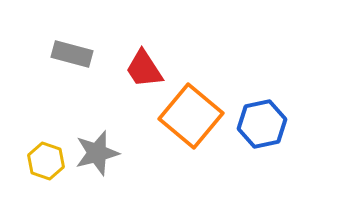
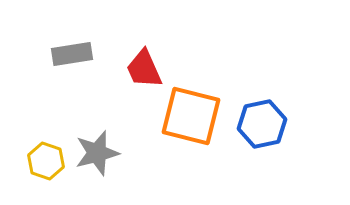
gray rectangle: rotated 24 degrees counterclockwise
red trapezoid: rotated 9 degrees clockwise
orange square: rotated 26 degrees counterclockwise
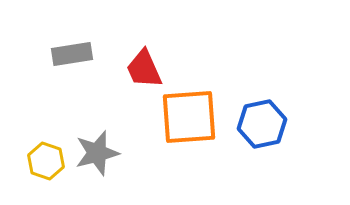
orange square: moved 2 px left, 1 px down; rotated 18 degrees counterclockwise
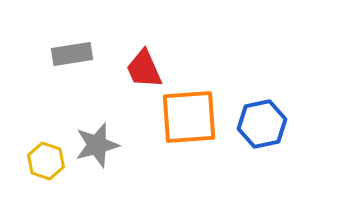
gray star: moved 8 px up
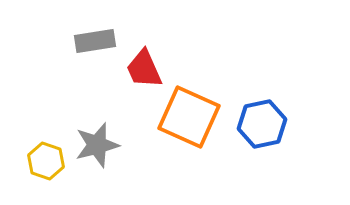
gray rectangle: moved 23 px right, 13 px up
orange square: rotated 28 degrees clockwise
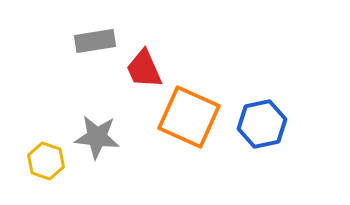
gray star: moved 8 px up; rotated 21 degrees clockwise
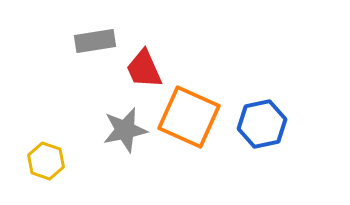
gray star: moved 28 px right, 7 px up; rotated 18 degrees counterclockwise
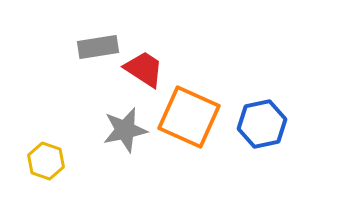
gray rectangle: moved 3 px right, 6 px down
red trapezoid: rotated 147 degrees clockwise
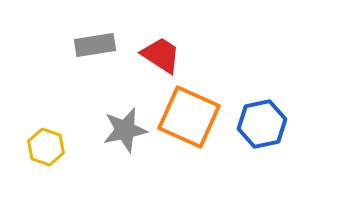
gray rectangle: moved 3 px left, 2 px up
red trapezoid: moved 17 px right, 14 px up
yellow hexagon: moved 14 px up
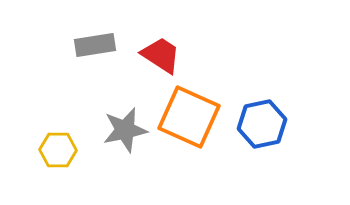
yellow hexagon: moved 12 px right, 3 px down; rotated 18 degrees counterclockwise
